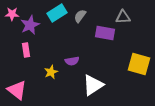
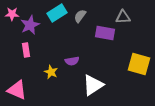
yellow star: rotated 24 degrees counterclockwise
pink triangle: rotated 15 degrees counterclockwise
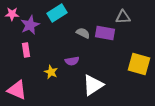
gray semicircle: moved 3 px right, 17 px down; rotated 80 degrees clockwise
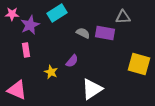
purple semicircle: rotated 40 degrees counterclockwise
white triangle: moved 1 px left, 4 px down
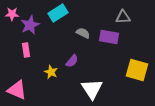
cyan rectangle: moved 1 px right
purple rectangle: moved 4 px right, 4 px down
yellow square: moved 2 px left, 6 px down
white triangle: rotated 30 degrees counterclockwise
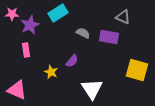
gray triangle: rotated 28 degrees clockwise
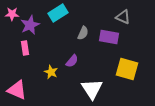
gray semicircle: rotated 88 degrees clockwise
pink rectangle: moved 1 px left, 2 px up
yellow square: moved 10 px left, 1 px up
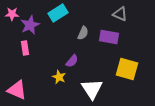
gray triangle: moved 3 px left, 3 px up
yellow star: moved 8 px right, 5 px down
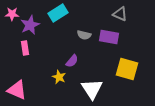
gray semicircle: moved 1 px right, 2 px down; rotated 80 degrees clockwise
